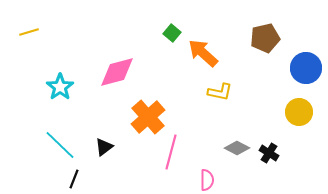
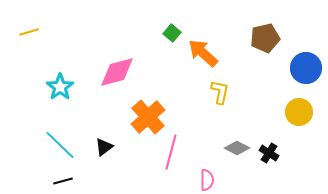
yellow L-shape: rotated 90 degrees counterclockwise
black line: moved 11 px left, 2 px down; rotated 54 degrees clockwise
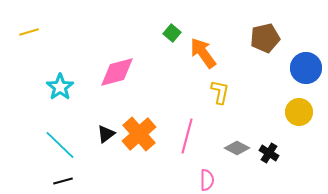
orange arrow: rotated 12 degrees clockwise
orange cross: moved 9 px left, 17 px down
black triangle: moved 2 px right, 13 px up
pink line: moved 16 px right, 16 px up
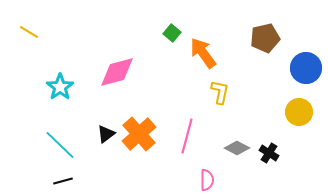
yellow line: rotated 48 degrees clockwise
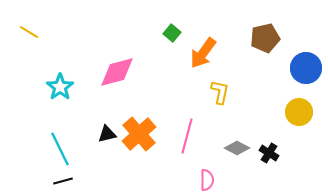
orange arrow: rotated 108 degrees counterclockwise
black triangle: moved 1 px right; rotated 24 degrees clockwise
cyan line: moved 4 px down; rotated 20 degrees clockwise
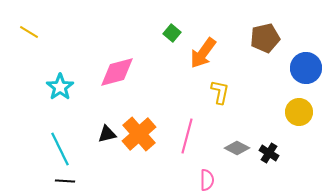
black line: moved 2 px right; rotated 18 degrees clockwise
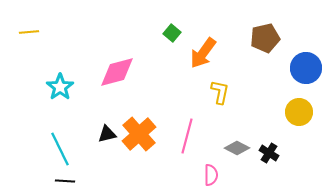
yellow line: rotated 36 degrees counterclockwise
pink semicircle: moved 4 px right, 5 px up
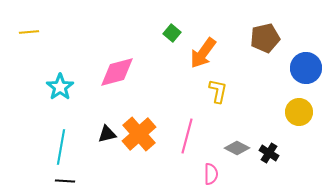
yellow L-shape: moved 2 px left, 1 px up
cyan line: moved 1 px right, 2 px up; rotated 36 degrees clockwise
pink semicircle: moved 1 px up
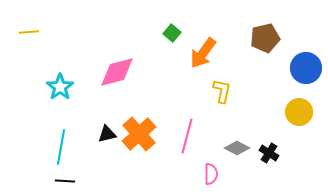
yellow L-shape: moved 4 px right
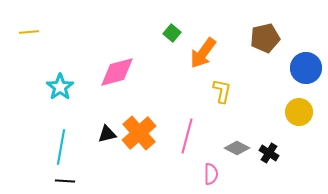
orange cross: moved 1 px up
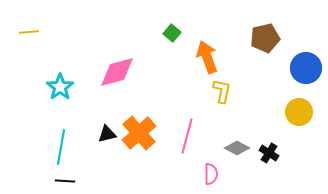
orange arrow: moved 4 px right, 4 px down; rotated 124 degrees clockwise
